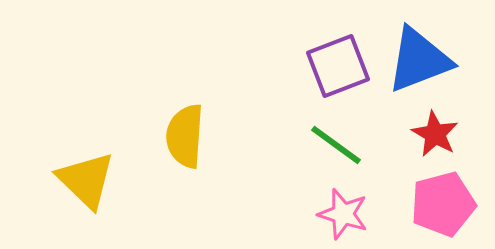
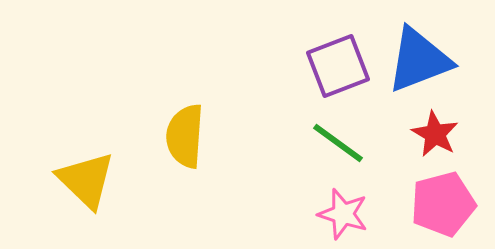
green line: moved 2 px right, 2 px up
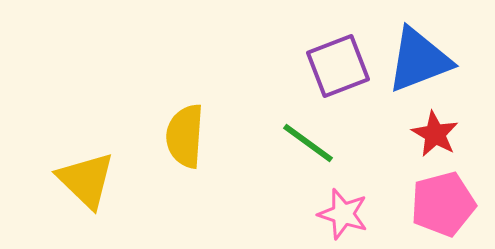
green line: moved 30 px left
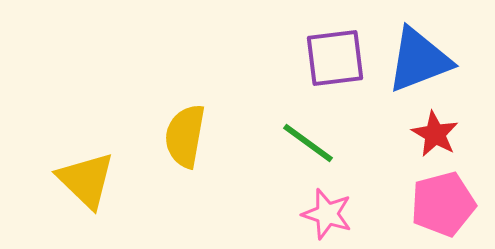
purple square: moved 3 px left, 8 px up; rotated 14 degrees clockwise
yellow semicircle: rotated 6 degrees clockwise
pink star: moved 16 px left
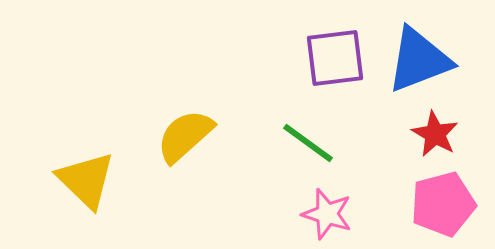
yellow semicircle: rotated 38 degrees clockwise
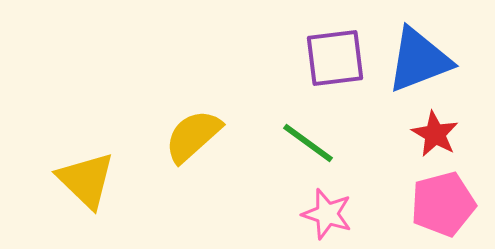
yellow semicircle: moved 8 px right
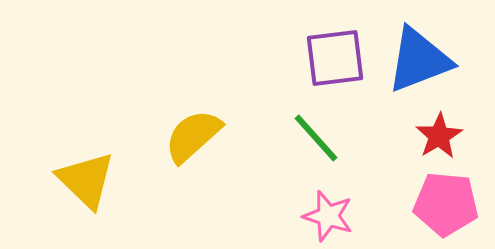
red star: moved 4 px right, 2 px down; rotated 12 degrees clockwise
green line: moved 8 px right, 5 px up; rotated 12 degrees clockwise
pink pentagon: moved 3 px right; rotated 20 degrees clockwise
pink star: moved 1 px right, 2 px down
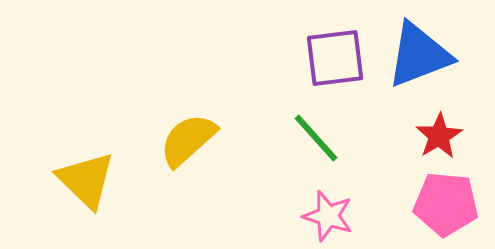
blue triangle: moved 5 px up
yellow semicircle: moved 5 px left, 4 px down
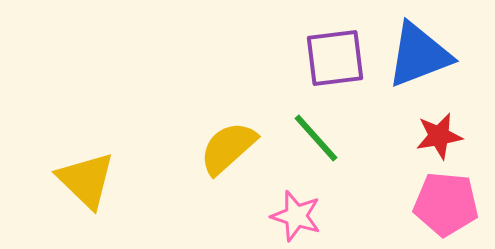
red star: rotated 21 degrees clockwise
yellow semicircle: moved 40 px right, 8 px down
pink star: moved 32 px left
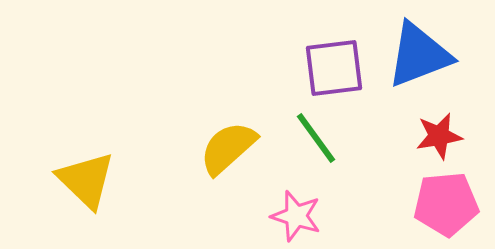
purple square: moved 1 px left, 10 px down
green line: rotated 6 degrees clockwise
pink pentagon: rotated 10 degrees counterclockwise
